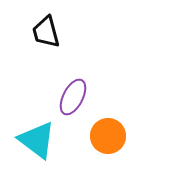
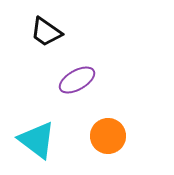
black trapezoid: rotated 40 degrees counterclockwise
purple ellipse: moved 4 px right, 17 px up; rotated 33 degrees clockwise
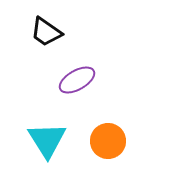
orange circle: moved 5 px down
cyan triangle: moved 10 px right; rotated 21 degrees clockwise
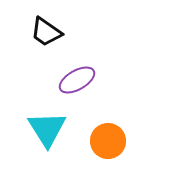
cyan triangle: moved 11 px up
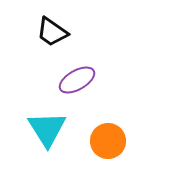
black trapezoid: moved 6 px right
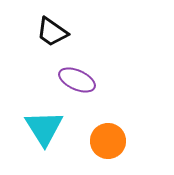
purple ellipse: rotated 54 degrees clockwise
cyan triangle: moved 3 px left, 1 px up
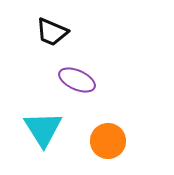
black trapezoid: rotated 12 degrees counterclockwise
cyan triangle: moved 1 px left, 1 px down
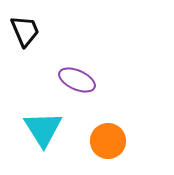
black trapezoid: moved 27 px left, 1 px up; rotated 136 degrees counterclockwise
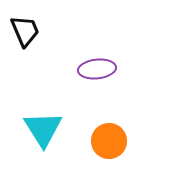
purple ellipse: moved 20 px right, 11 px up; rotated 30 degrees counterclockwise
orange circle: moved 1 px right
